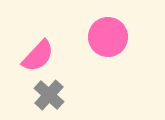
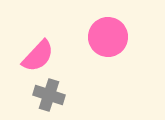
gray cross: rotated 24 degrees counterclockwise
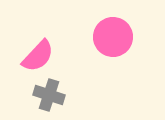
pink circle: moved 5 px right
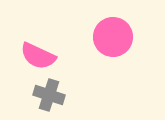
pink semicircle: rotated 72 degrees clockwise
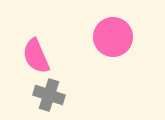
pink semicircle: moved 2 px left; rotated 42 degrees clockwise
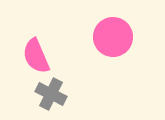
gray cross: moved 2 px right, 1 px up; rotated 8 degrees clockwise
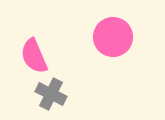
pink semicircle: moved 2 px left
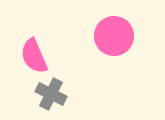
pink circle: moved 1 px right, 1 px up
